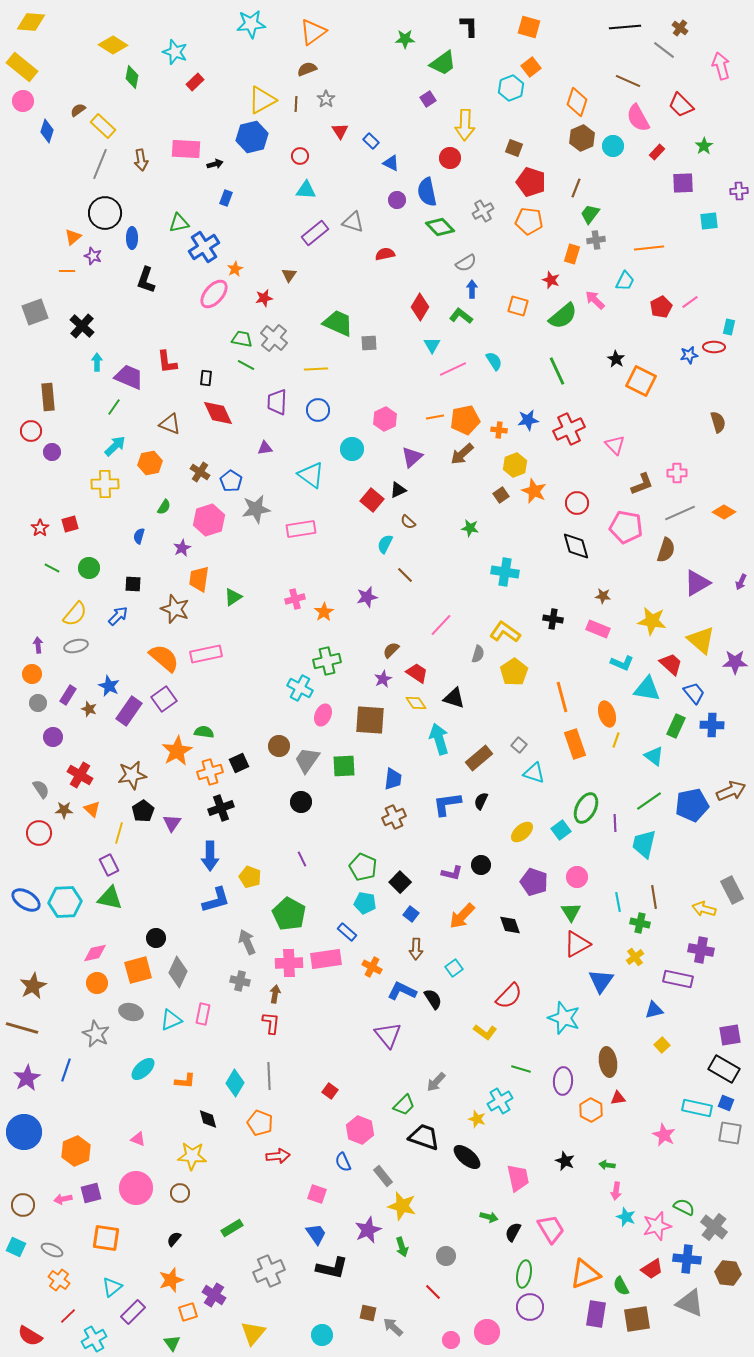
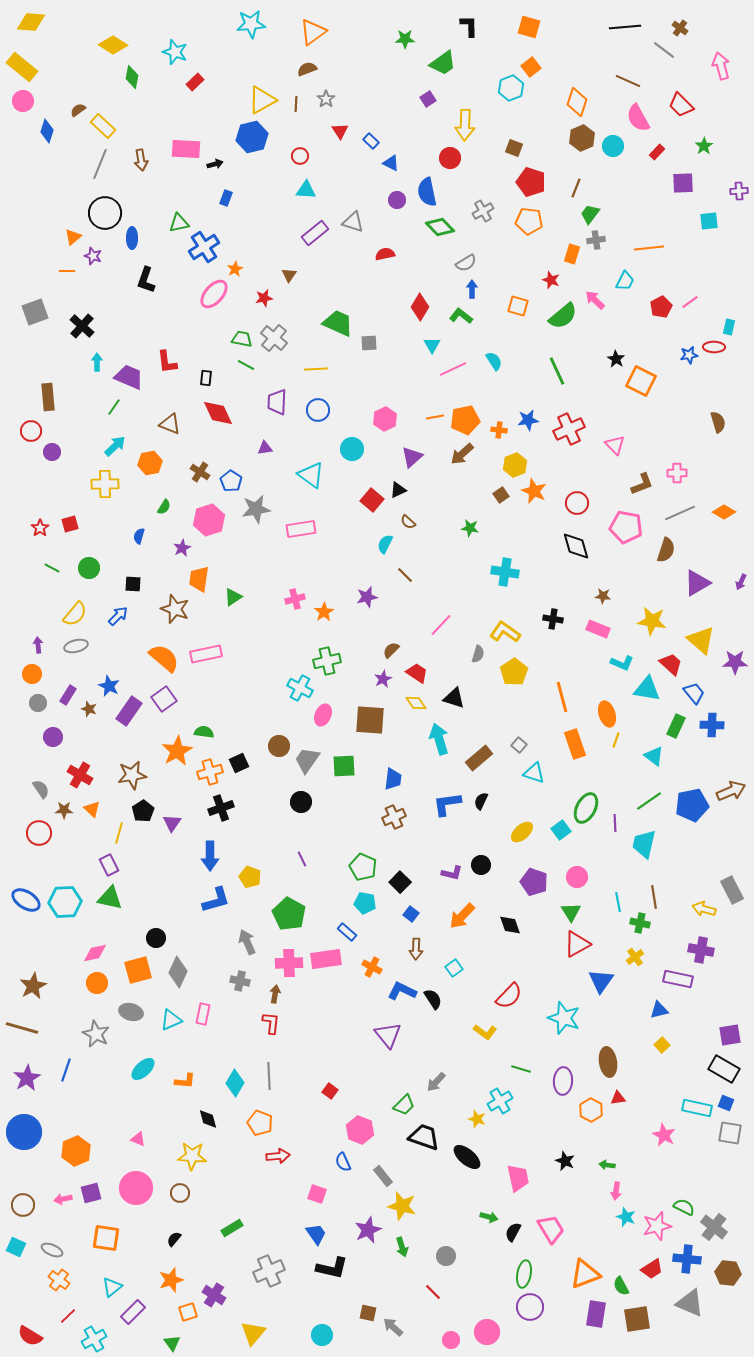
blue triangle at (654, 1010): moved 5 px right
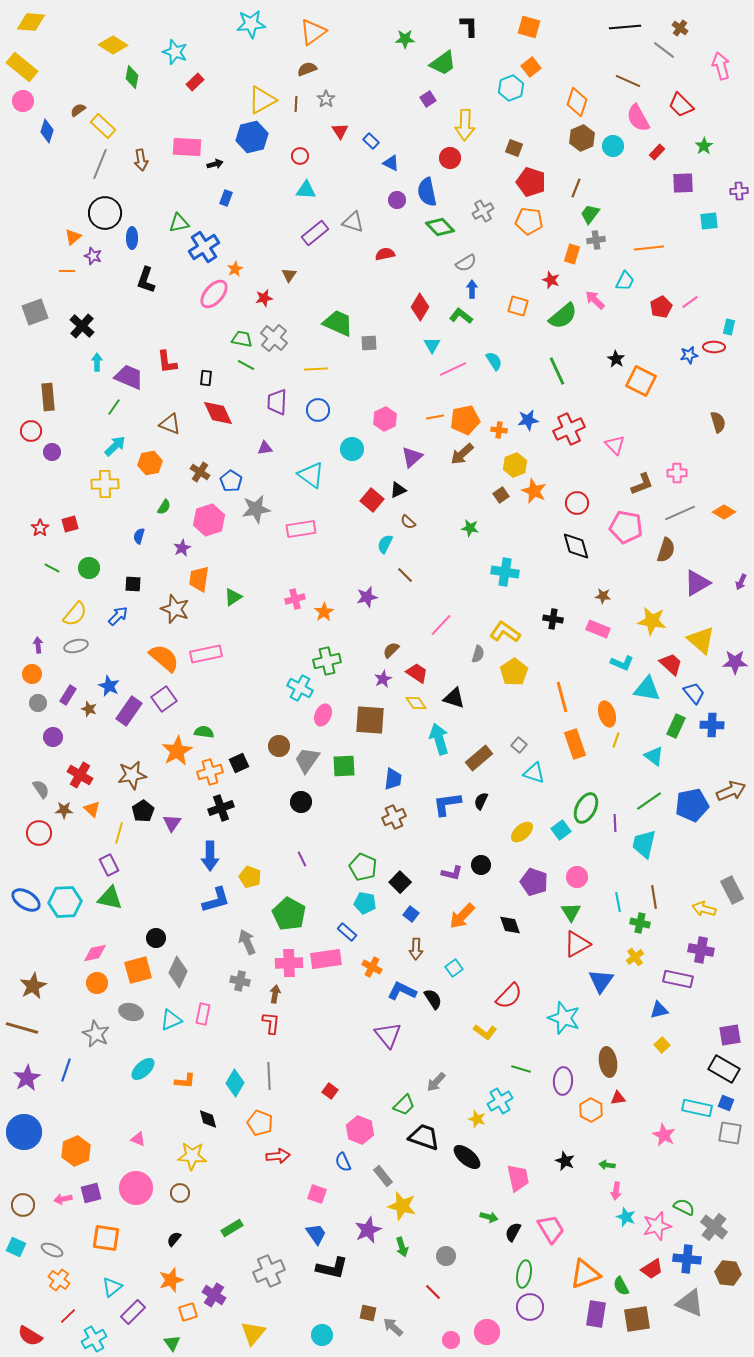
pink rectangle at (186, 149): moved 1 px right, 2 px up
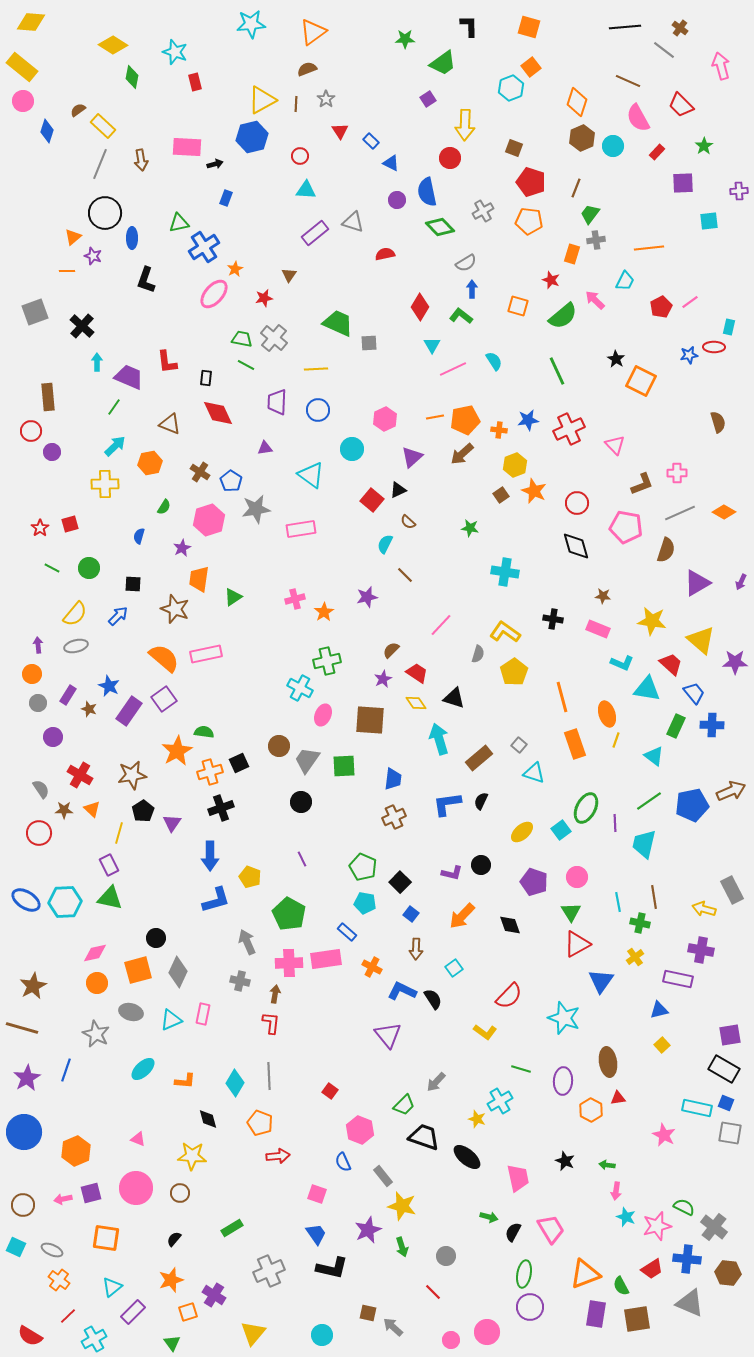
red rectangle at (195, 82): rotated 60 degrees counterclockwise
